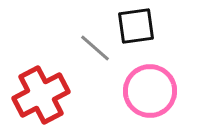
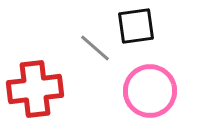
red cross: moved 6 px left, 6 px up; rotated 20 degrees clockwise
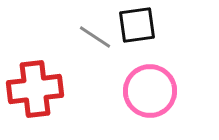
black square: moved 1 px right, 1 px up
gray line: moved 11 px up; rotated 8 degrees counterclockwise
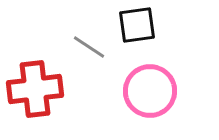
gray line: moved 6 px left, 10 px down
